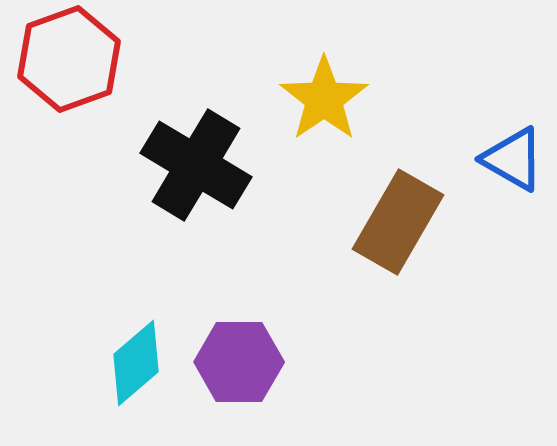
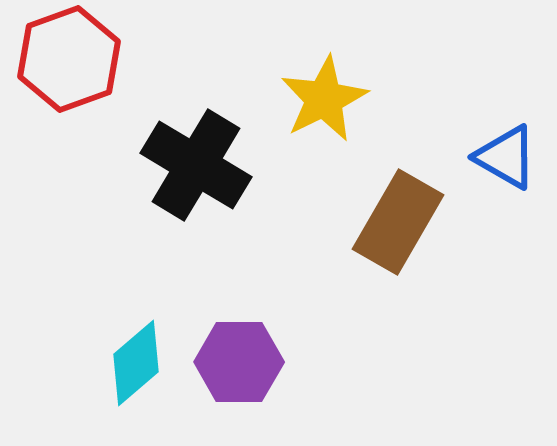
yellow star: rotated 8 degrees clockwise
blue triangle: moved 7 px left, 2 px up
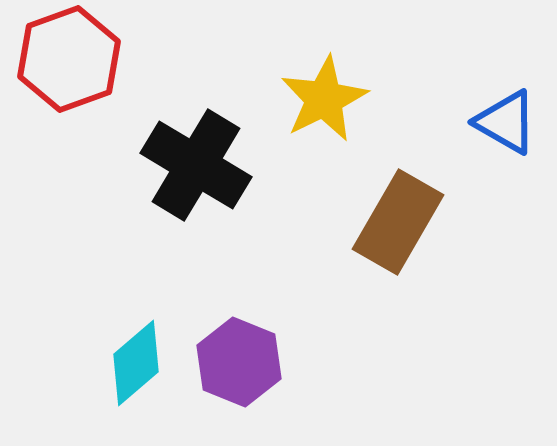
blue triangle: moved 35 px up
purple hexagon: rotated 22 degrees clockwise
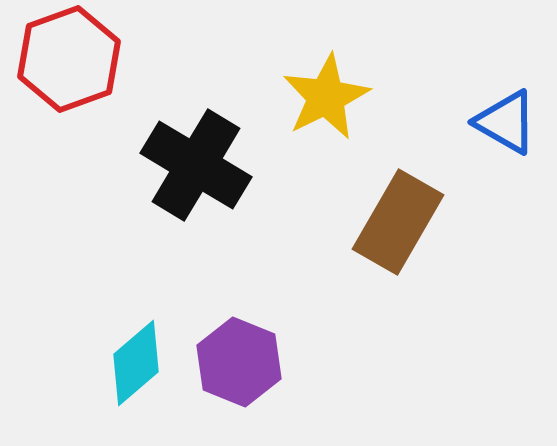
yellow star: moved 2 px right, 2 px up
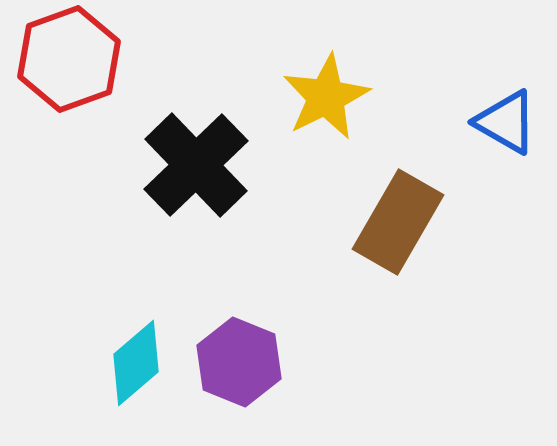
black cross: rotated 15 degrees clockwise
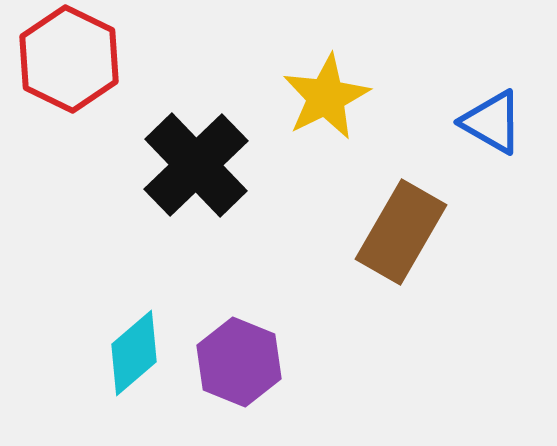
red hexagon: rotated 14 degrees counterclockwise
blue triangle: moved 14 px left
brown rectangle: moved 3 px right, 10 px down
cyan diamond: moved 2 px left, 10 px up
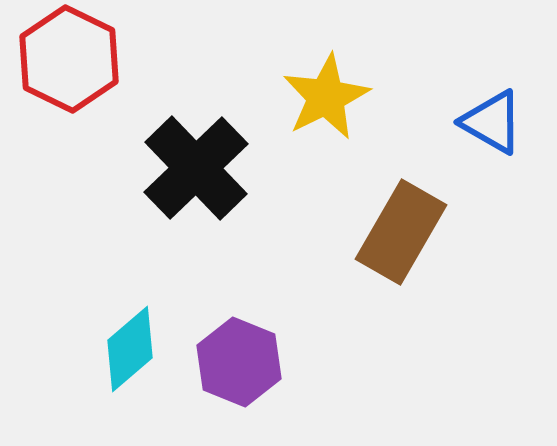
black cross: moved 3 px down
cyan diamond: moved 4 px left, 4 px up
